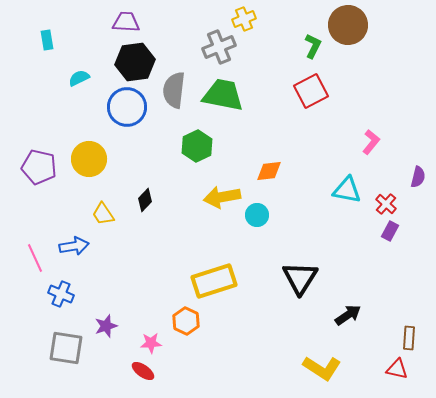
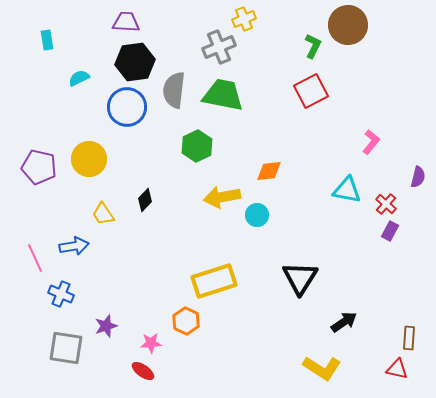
black arrow: moved 4 px left, 7 px down
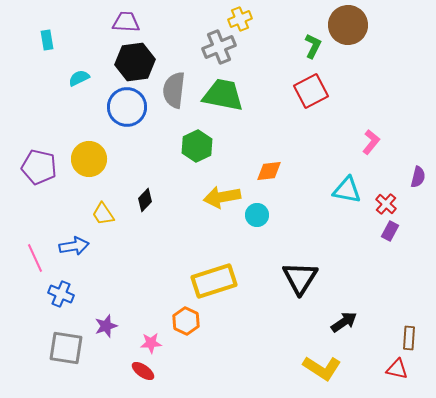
yellow cross: moved 4 px left
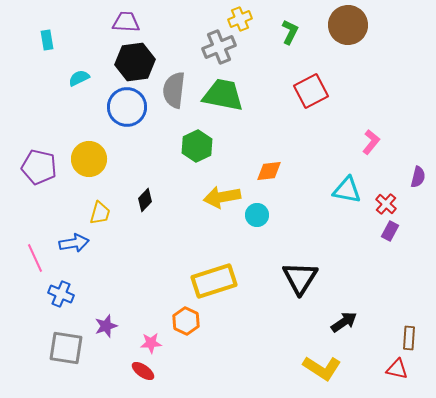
green L-shape: moved 23 px left, 14 px up
yellow trapezoid: moved 3 px left, 1 px up; rotated 130 degrees counterclockwise
blue arrow: moved 3 px up
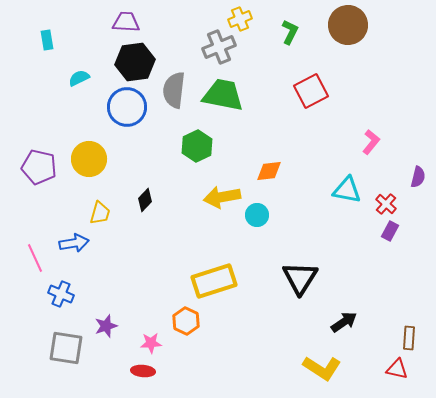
red ellipse: rotated 30 degrees counterclockwise
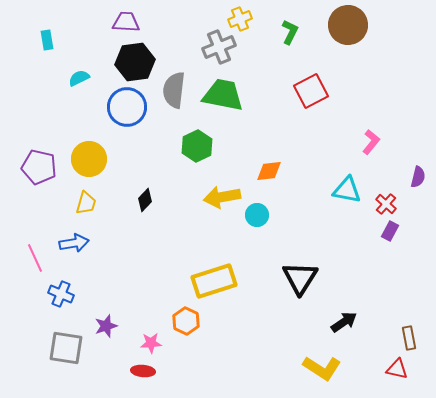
yellow trapezoid: moved 14 px left, 10 px up
brown rectangle: rotated 15 degrees counterclockwise
